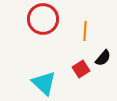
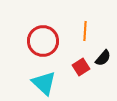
red circle: moved 22 px down
red square: moved 2 px up
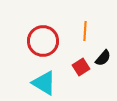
cyan triangle: rotated 12 degrees counterclockwise
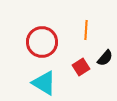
orange line: moved 1 px right, 1 px up
red circle: moved 1 px left, 1 px down
black semicircle: moved 2 px right
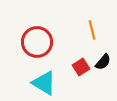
orange line: moved 6 px right; rotated 18 degrees counterclockwise
red circle: moved 5 px left
black semicircle: moved 2 px left, 4 px down
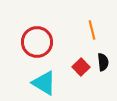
black semicircle: rotated 48 degrees counterclockwise
red square: rotated 12 degrees counterclockwise
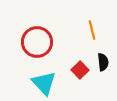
red square: moved 1 px left, 3 px down
cyan triangle: rotated 16 degrees clockwise
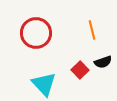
red circle: moved 1 px left, 9 px up
black semicircle: rotated 78 degrees clockwise
cyan triangle: moved 1 px down
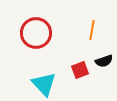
orange line: rotated 24 degrees clockwise
black semicircle: moved 1 px right, 1 px up
red square: rotated 24 degrees clockwise
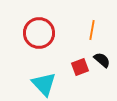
red circle: moved 3 px right
black semicircle: moved 2 px left, 1 px up; rotated 120 degrees counterclockwise
red square: moved 3 px up
